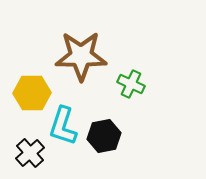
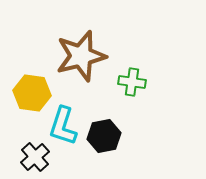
brown star: rotated 15 degrees counterclockwise
green cross: moved 1 px right, 2 px up; rotated 16 degrees counterclockwise
yellow hexagon: rotated 9 degrees clockwise
black cross: moved 5 px right, 4 px down
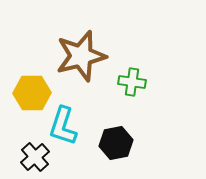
yellow hexagon: rotated 9 degrees counterclockwise
black hexagon: moved 12 px right, 7 px down
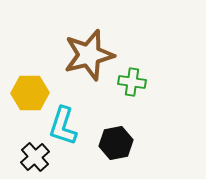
brown star: moved 8 px right, 1 px up
yellow hexagon: moved 2 px left
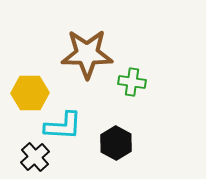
brown star: moved 2 px left, 1 px up; rotated 15 degrees clockwise
cyan L-shape: rotated 105 degrees counterclockwise
black hexagon: rotated 20 degrees counterclockwise
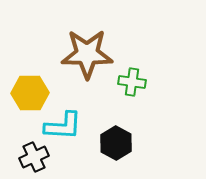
black cross: moved 1 px left; rotated 16 degrees clockwise
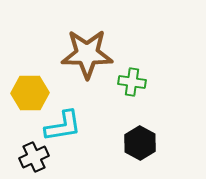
cyan L-shape: rotated 12 degrees counterclockwise
black hexagon: moved 24 px right
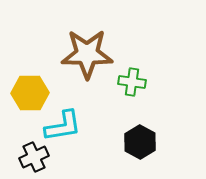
black hexagon: moved 1 px up
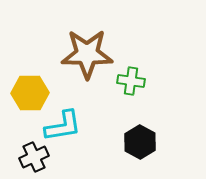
green cross: moved 1 px left, 1 px up
